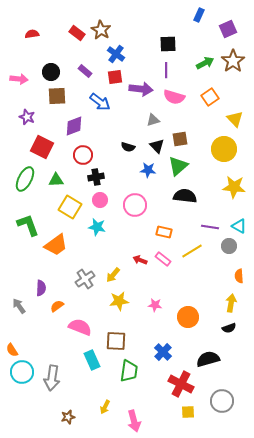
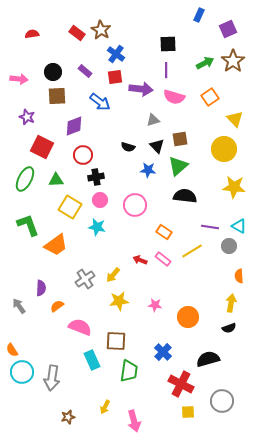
black circle at (51, 72): moved 2 px right
orange rectangle at (164, 232): rotated 21 degrees clockwise
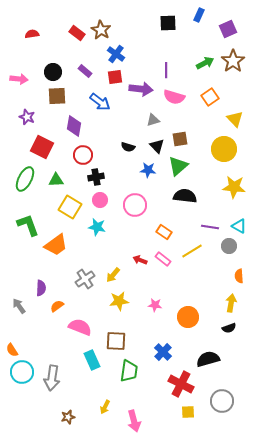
black square at (168, 44): moved 21 px up
purple diamond at (74, 126): rotated 60 degrees counterclockwise
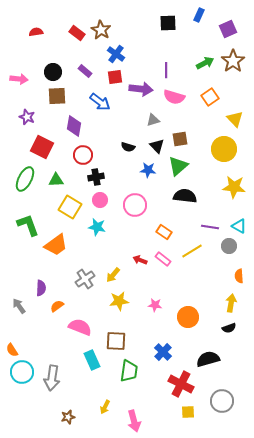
red semicircle at (32, 34): moved 4 px right, 2 px up
